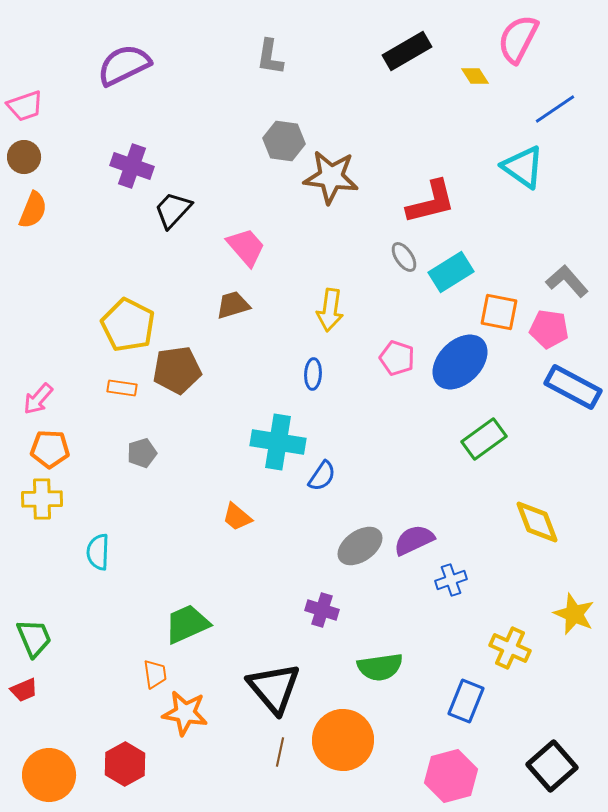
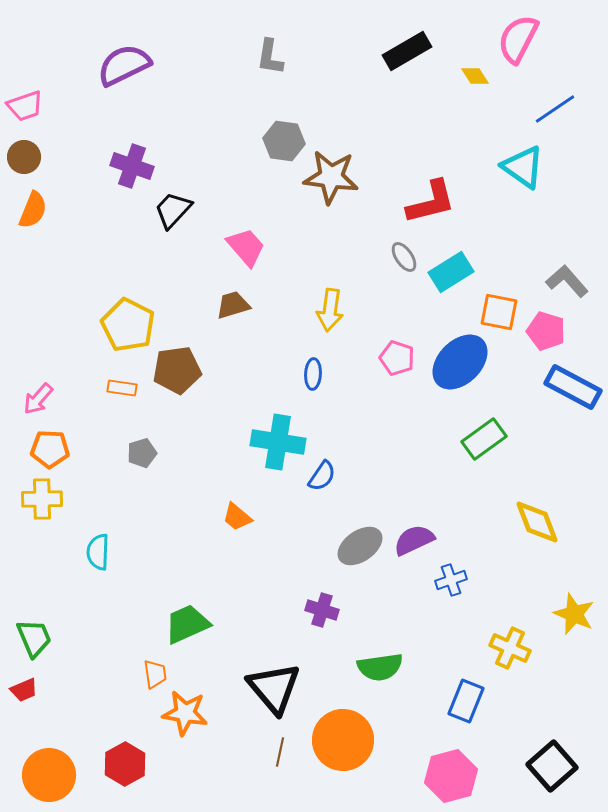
pink pentagon at (549, 329): moved 3 px left, 2 px down; rotated 9 degrees clockwise
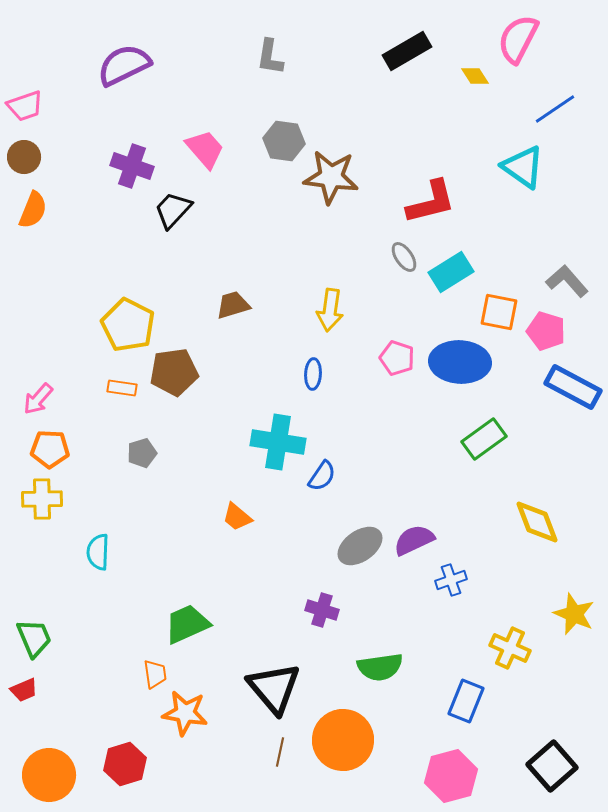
pink trapezoid at (246, 247): moved 41 px left, 98 px up
blue ellipse at (460, 362): rotated 48 degrees clockwise
brown pentagon at (177, 370): moved 3 px left, 2 px down
red hexagon at (125, 764): rotated 12 degrees clockwise
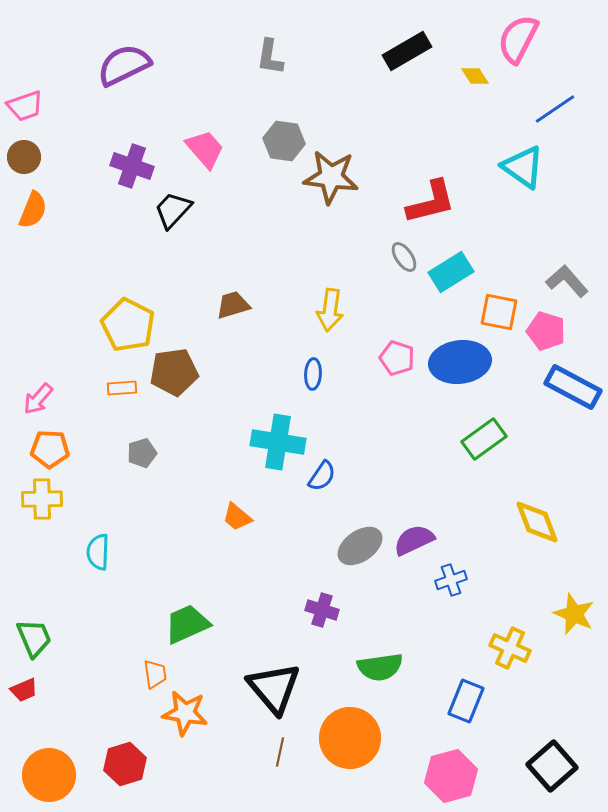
blue ellipse at (460, 362): rotated 10 degrees counterclockwise
orange rectangle at (122, 388): rotated 12 degrees counterclockwise
orange circle at (343, 740): moved 7 px right, 2 px up
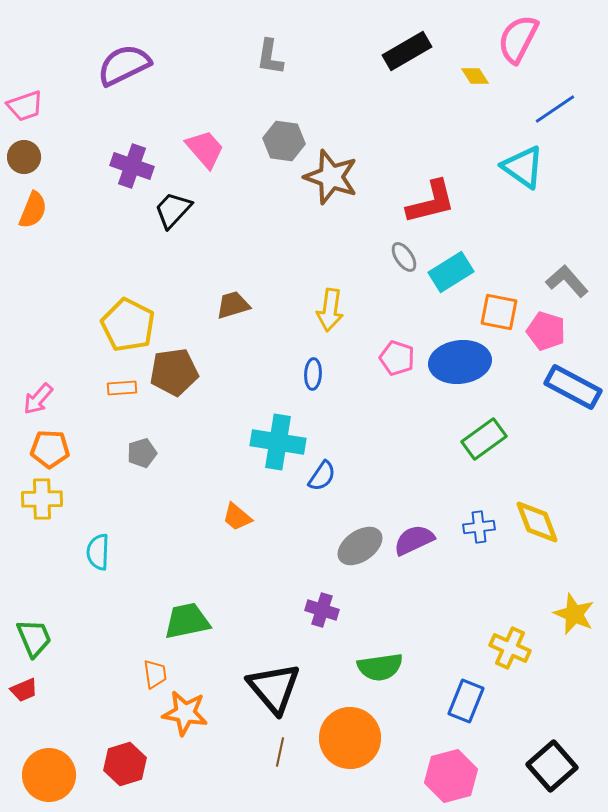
brown star at (331, 177): rotated 12 degrees clockwise
blue cross at (451, 580): moved 28 px right, 53 px up; rotated 12 degrees clockwise
green trapezoid at (187, 624): moved 3 px up; rotated 12 degrees clockwise
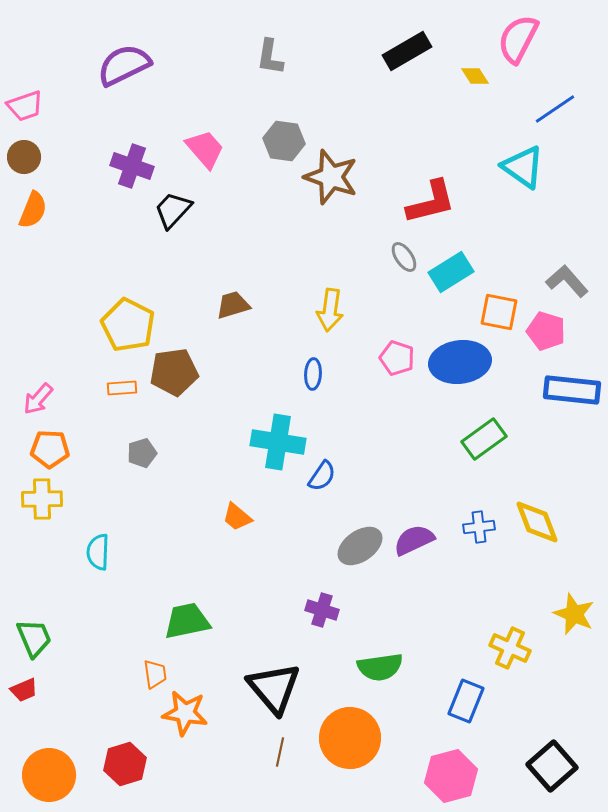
blue rectangle at (573, 387): moved 1 px left, 3 px down; rotated 22 degrees counterclockwise
